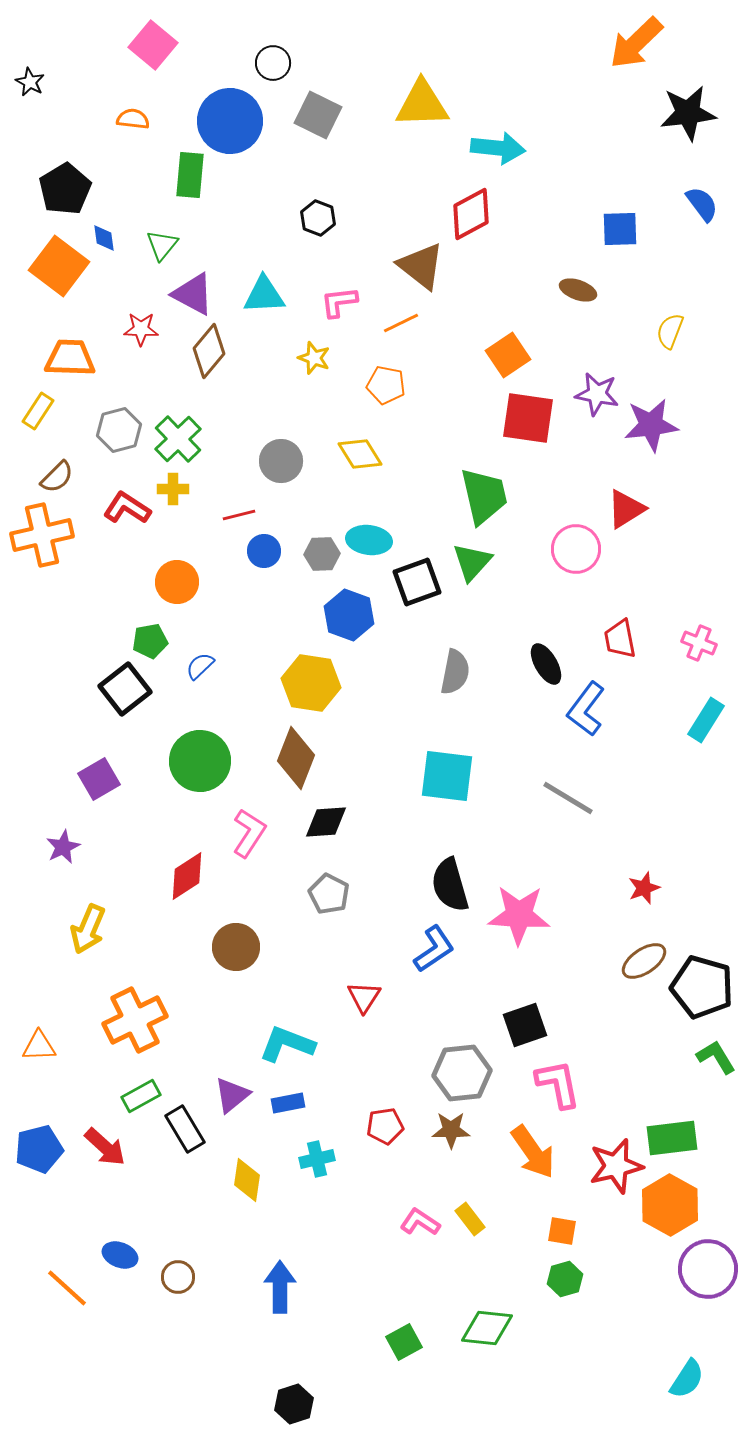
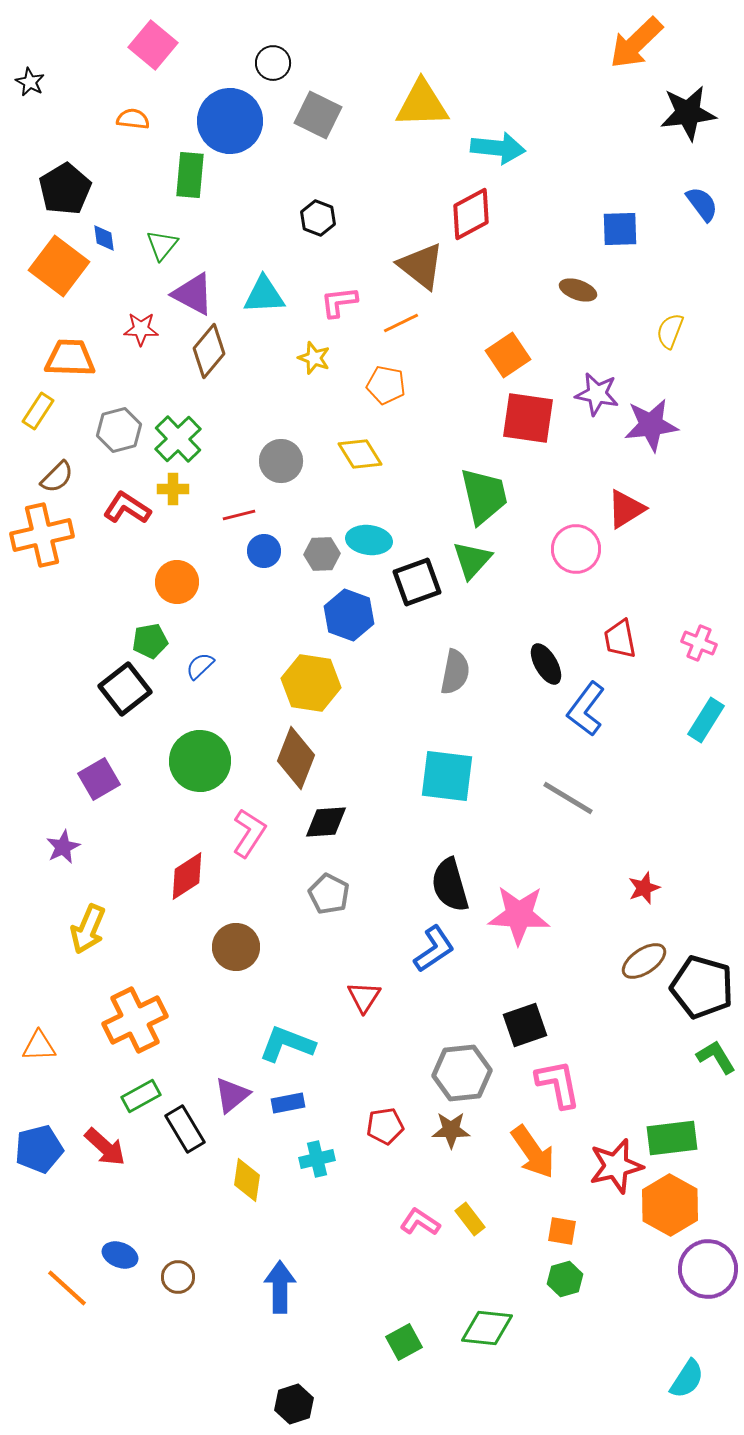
green triangle at (472, 562): moved 2 px up
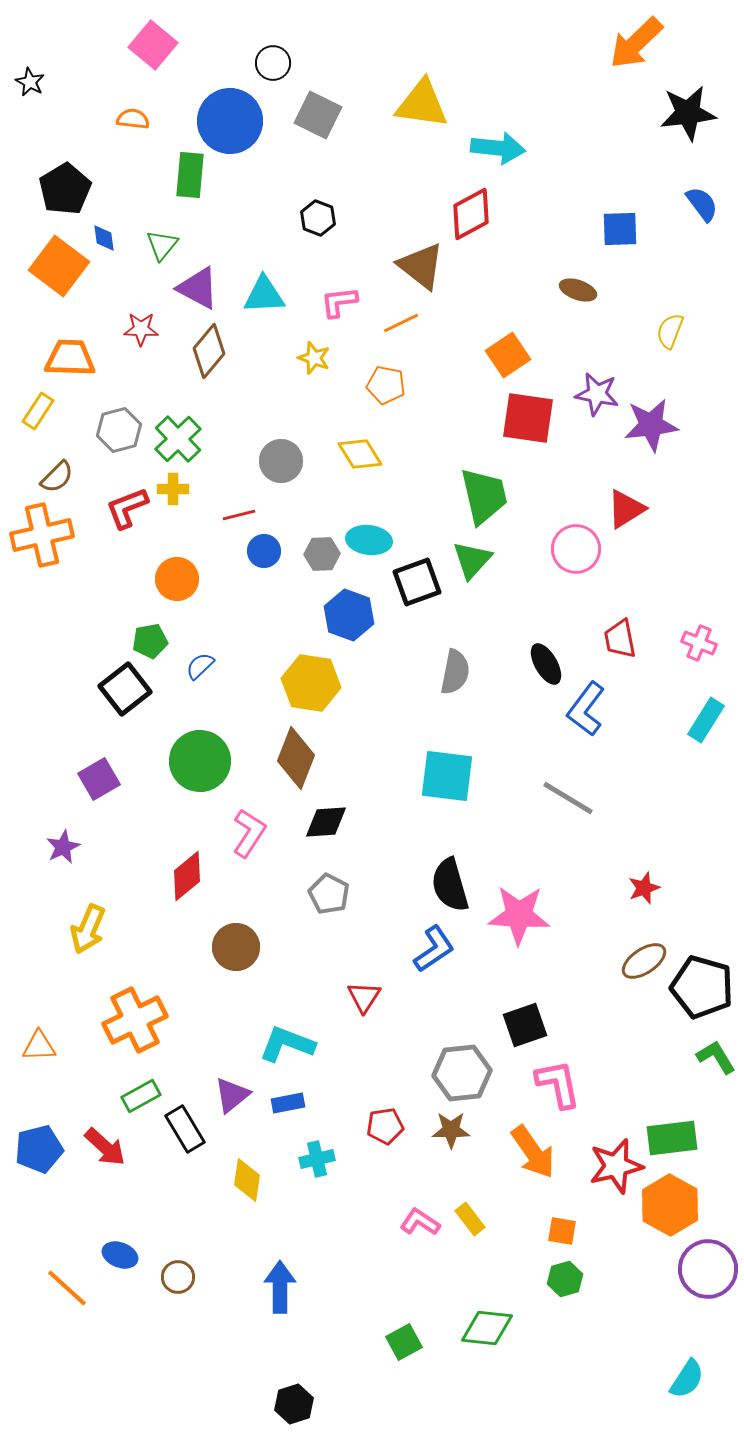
yellow triangle at (422, 104): rotated 10 degrees clockwise
purple triangle at (193, 294): moved 5 px right, 6 px up
red L-shape at (127, 508): rotated 54 degrees counterclockwise
orange circle at (177, 582): moved 3 px up
red diamond at (187, 876): rotated 6 degrees counterclockwise
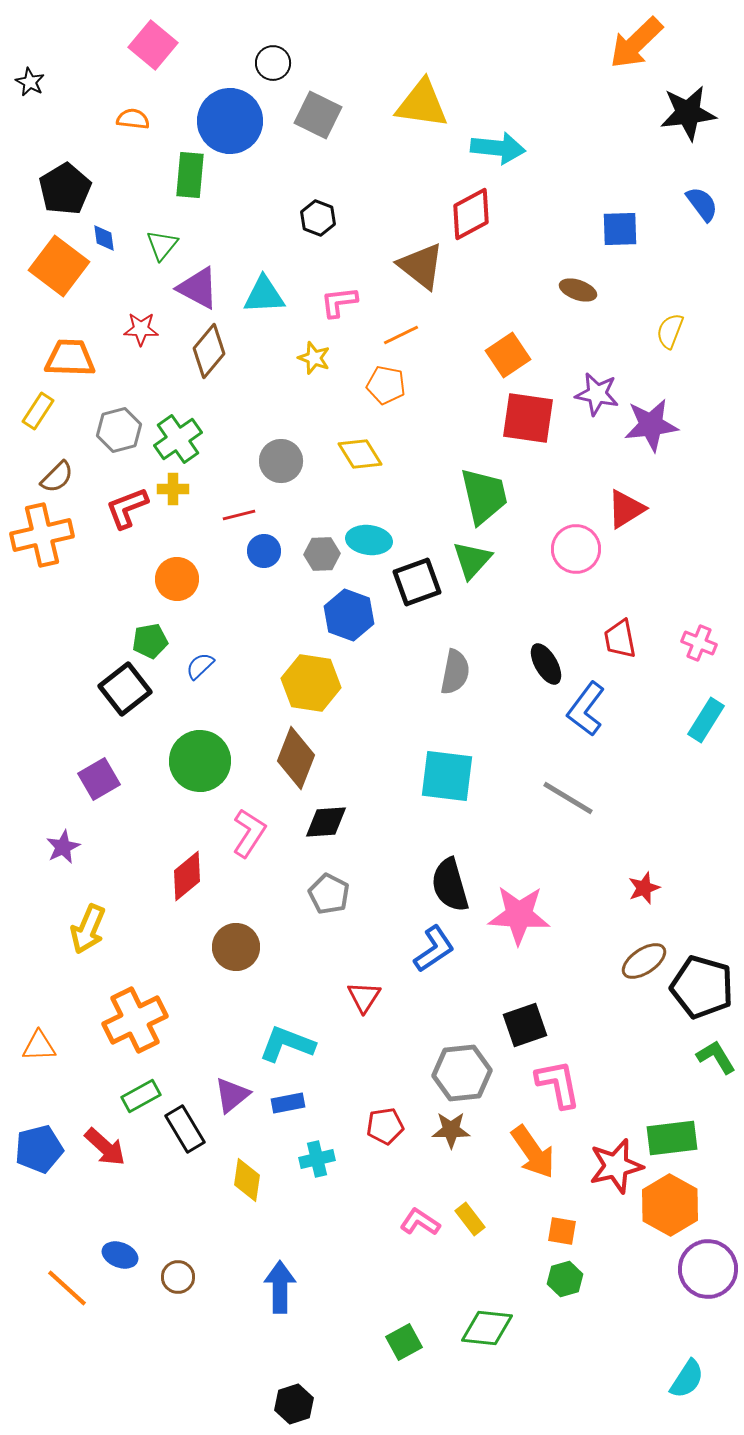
orange line at (401, 323): moved 12 px down
green cross at (178, 439): rotated 9 degrees clockwise
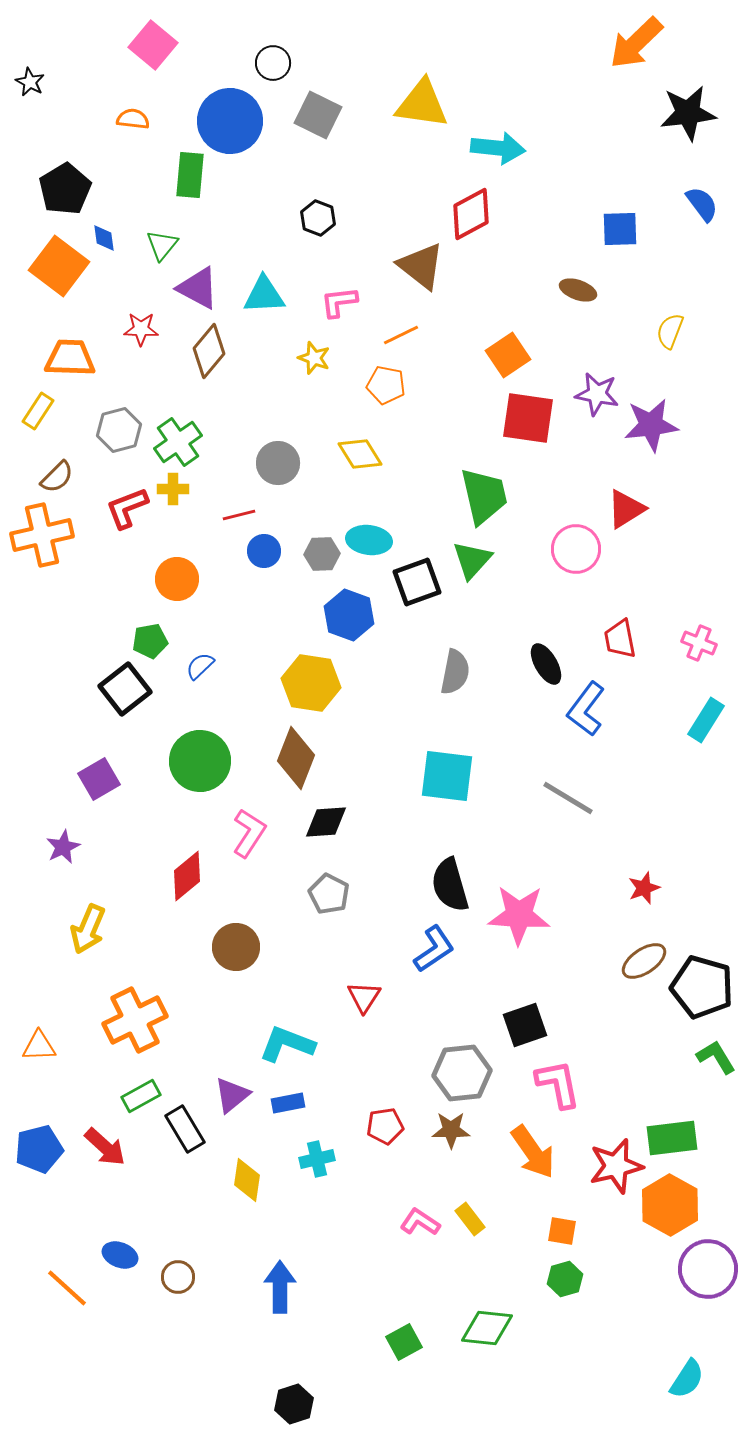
green cross at (178, 439): moved 3 px down
gray circle at (281, 461): moved 3 px left, 2 px down
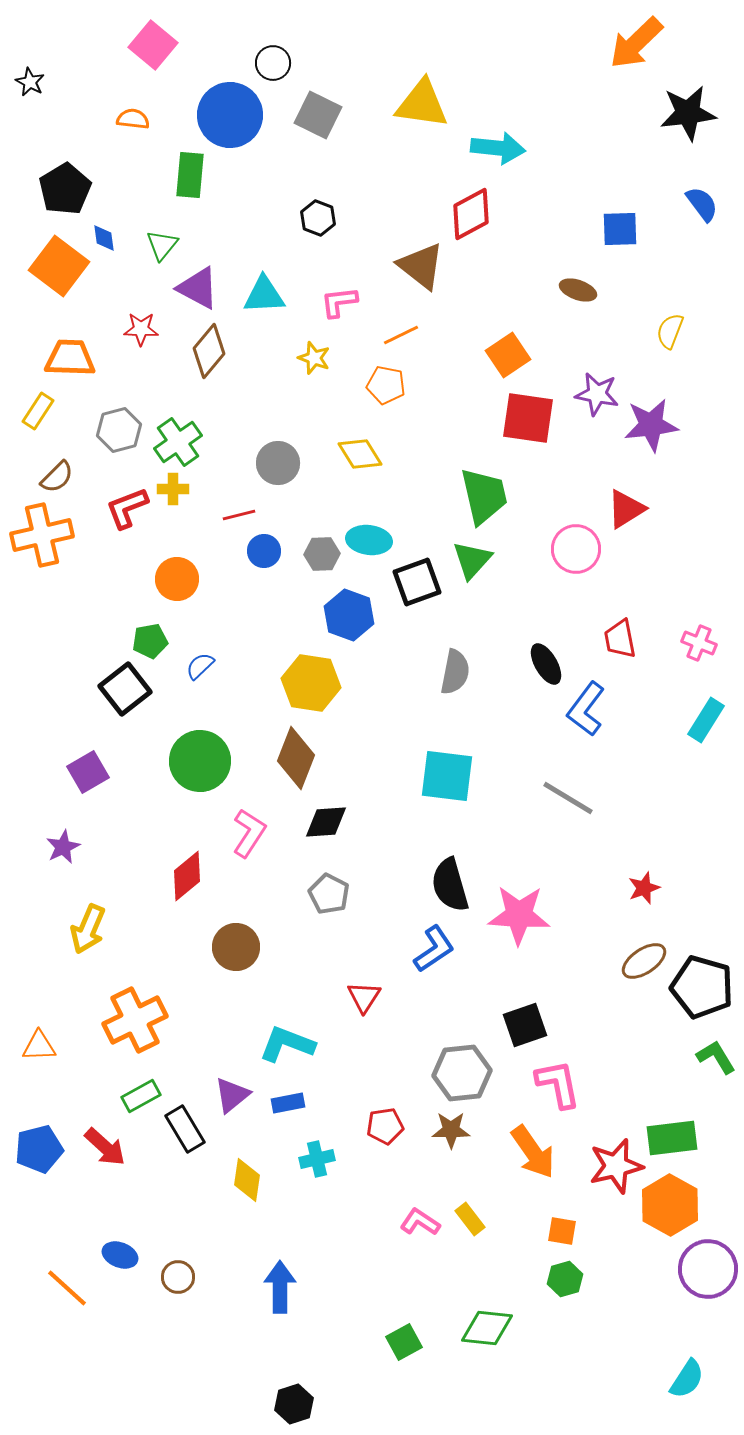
blue circle at (230, 121): moved 6 px up
purple square at (99, 779): moved 11 px left, 7 px up
